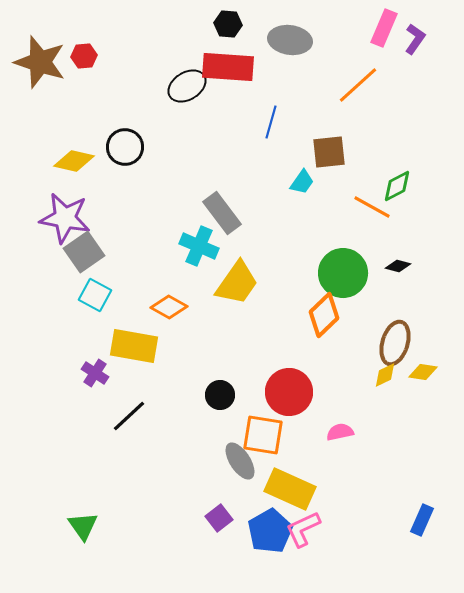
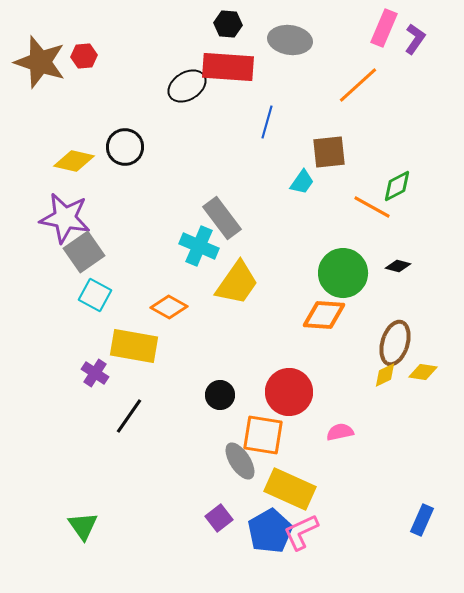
blue line at (271, 122): moved 4 px left
gray rectangle at (222, 213): moved 5 px down
orange diamond at (324, 315): rotated 48 degrees clockwise
black line at (129, 416): rotated 12 degrees counterclockwise
pink L-shape at (303, 529): moved 2 px left, 3 px down
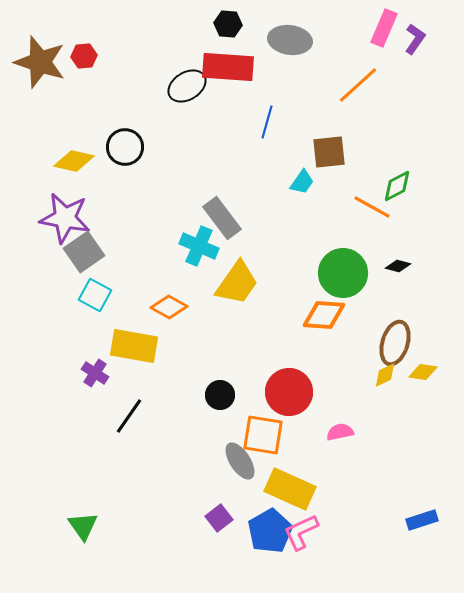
blue rectangle at (422, 520): rotated 48 degrees clockwise
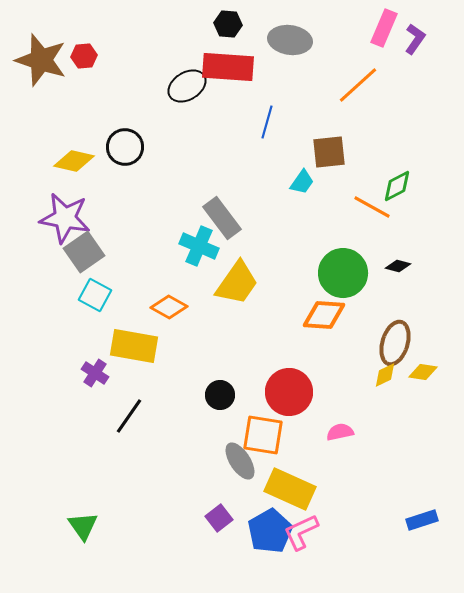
brown star at (40, 62): moved 1 px right, 2 px up
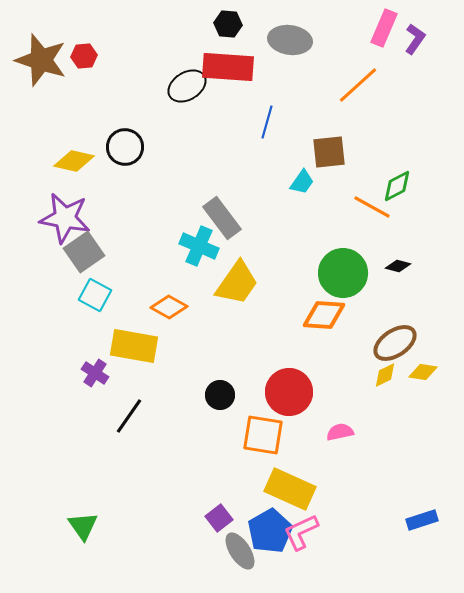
brown ellipse at (395, 343): rotated 39 degrees clockwise
gray ellipse at (240, 461): moved 90 px down
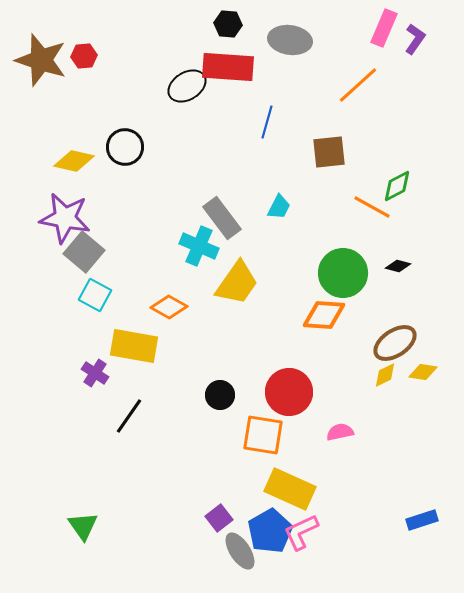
cyan trapezoid at (302, 182): moved 23 px left, 25 px down; rotated 8 degrees counterclockwise
gray square at (84, 252): rotated 15 degrees counterclockwise
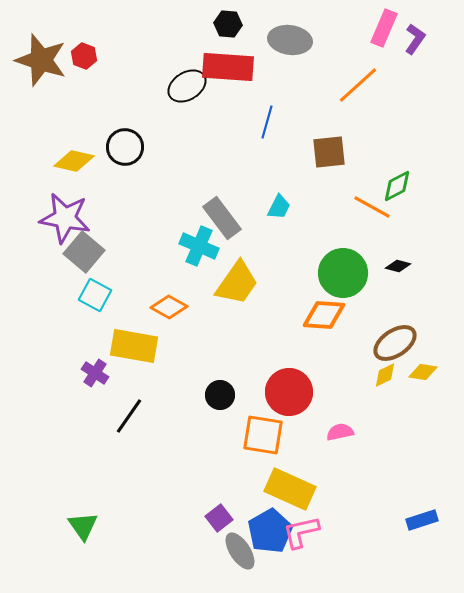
red hexagon at (84, 56): rotated 25 degrees clockwise
pink L-shape at (301, 532): rotated 12 degrees clockwise
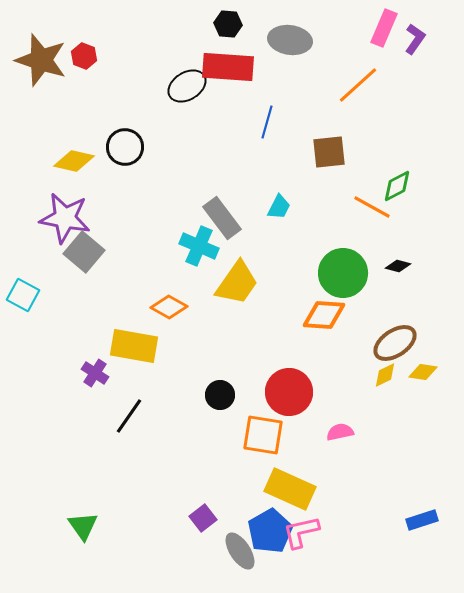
cyan square at (95, 295): moved 72 px left
purple square at (219, 518): moved 16 px left
